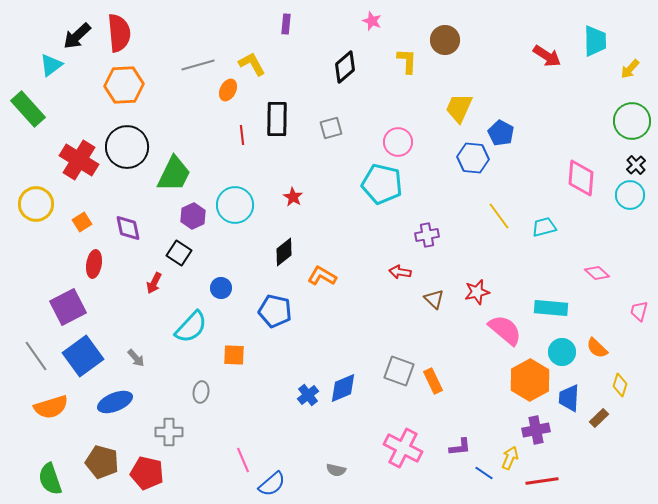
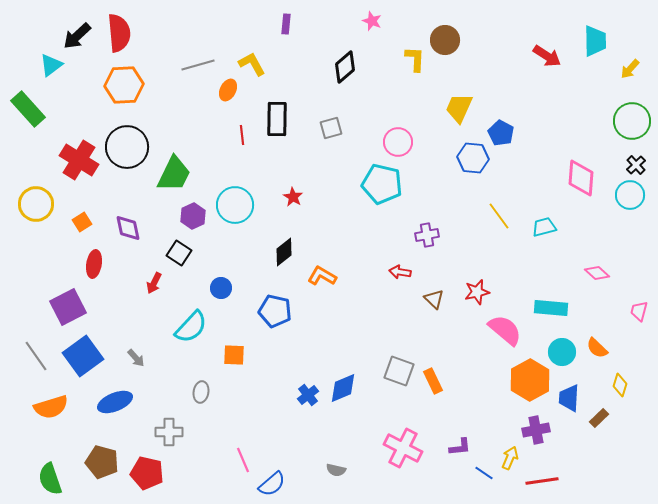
yellow L-shape at (407, 61): moved 8 px right, 2 px up
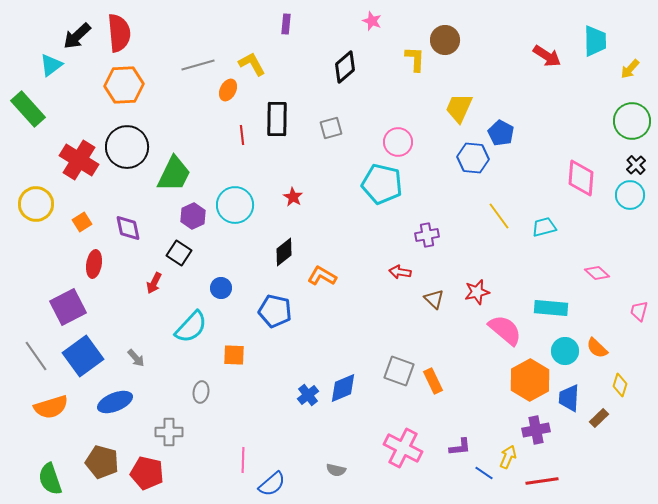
cyan circle at (562, 352): moved 3 px right, 1 px up
yellow arrow at (510, 458): moved 2 px left, 1 px up
pink line at (243, 460): rotated 25 degrees clockwise
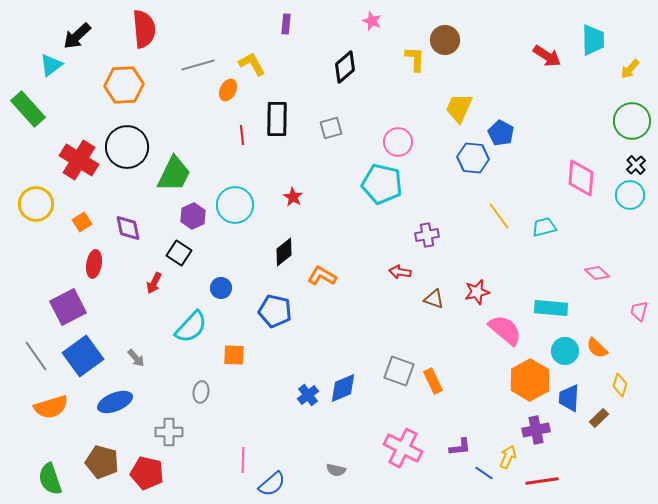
red semicircle at (119, 33): moved 25 px right, 4 px up
cyan trapezoid at (595, 41): moved 2 px left, 1 px up
brown triangle at (434, 299): rotated 25 degrees counterclockwise
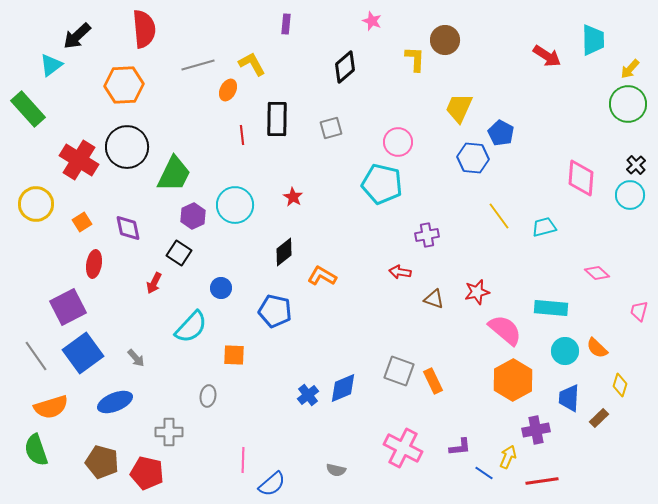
green circle at (632, 121): moved 4 px left, 17 px up
blue square at (83, 356): moved 3 px up
orange hexagon at (530, 380): moved 17 px left
gray ellipse at (201, 392): moved 7 px right, 4 px down
green semicircle at (50, 479): moved 14 px left, 29 px up
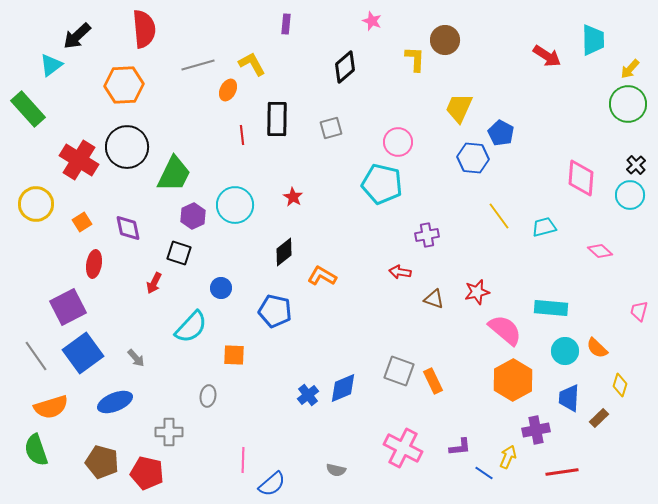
black square at (179, 253): rotated 15 degrees counterclockwise
pink diamond at (597, 273): moved 3 px right, 22 px up
red line at (542, 481): moved 20 px right, 9 px up
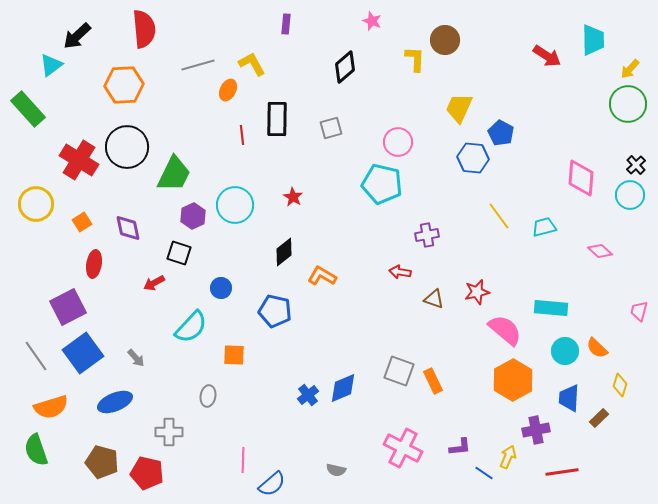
red arrow at (154, 283): rotated 35 degrees clockwise
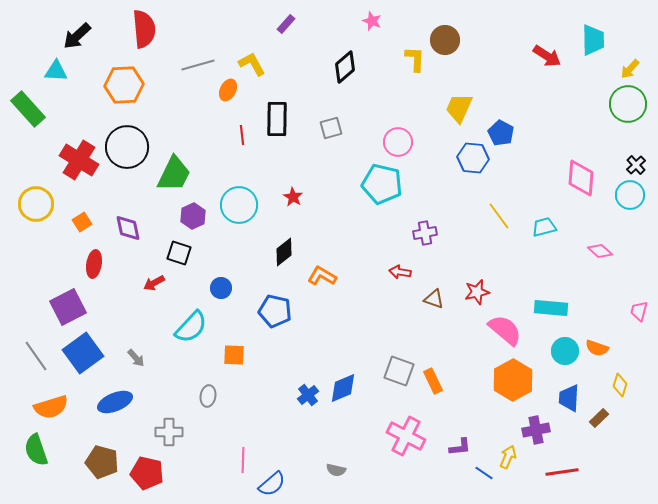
purple rectangle at (286, 24): rotated 36 degrees clockwise
cyan triangle at (51, 65): moved 5 px right, 6 px down; rotated 40 degrees clockwise
cyan circle at (235, 205): moved 4 px right
purple cross at (427, 235): moved 2 px left, 2 px up
orange semicircle at (597, 348): rotated 25 degrees counterclockwise
pink cross at (403, 448): moved 3 px right, 12 px up
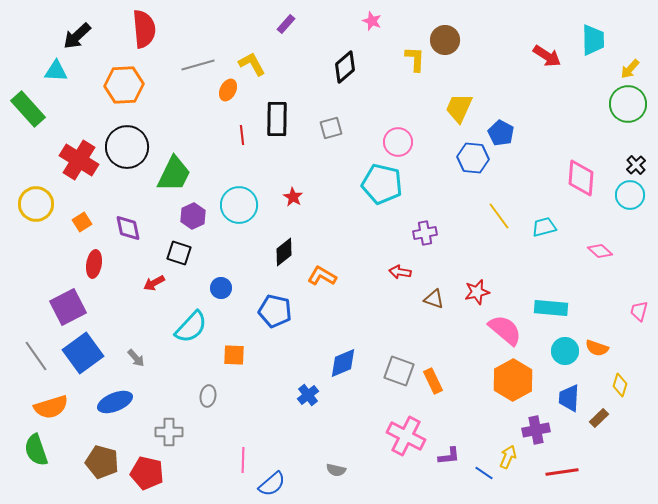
blue diamond at (343, 388): moved 25 px up
purple L-shape at (460, 447): moved 11 px left, 9 px down
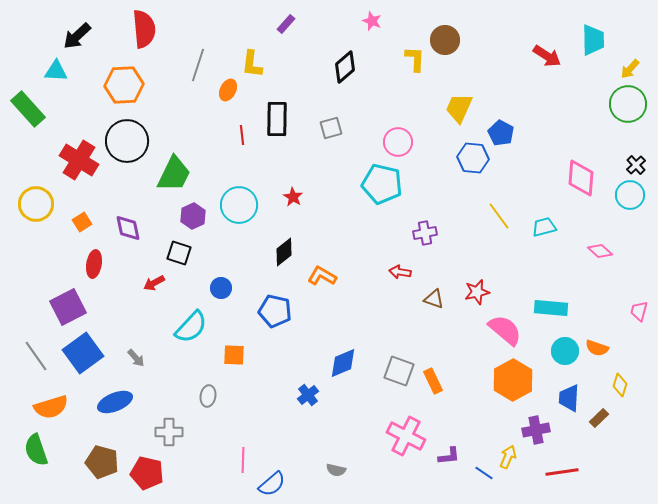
yellow L-shape at (252, 64): rotated 144 degrees counterclockwise
gray line at (198, 65): rotated 56 degrees counterclockwise
black circle at (127, 147): moved 6 px up
